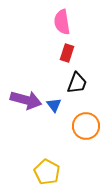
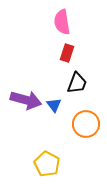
orange circle: moved 2 px up
yellow pentagon: moved 8 px up
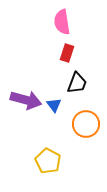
yellow pentagon: moved 1 px right, 3 px up
